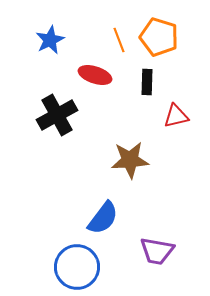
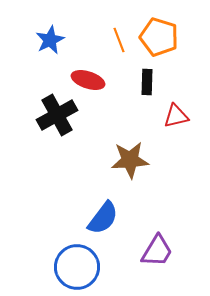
red ellipse: moved 7 px left, 5 px down
purple trapezoid: rotated 69 degrees counterclockwise
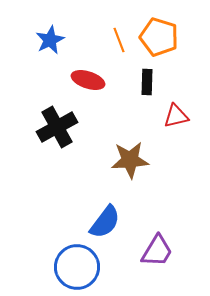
black cross: moved 12 px down
blue semicircle: moved 2 px right, 4 px down
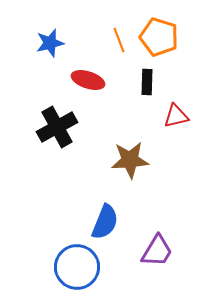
blue star: moved 3 px down; rotated 12 degrees clockwise
blue semicircle: rotated 15 degrees counterclockwise
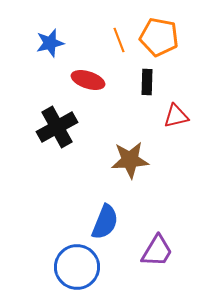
orange pentagon: rotated 6 degrees counterclockwise
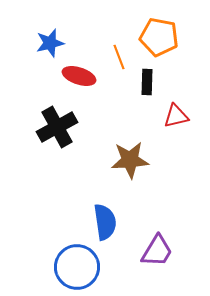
orange line: moved 17 px down
red ellipse: moved 9 px left, 4 px up
blue semicircle: rotated 30 degrees counterclockwise
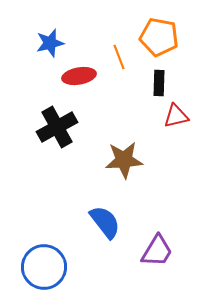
red ellipse: rotated 28 degrees counterclockwise
black rectangle: moved 12 px right, 1 px down
brown star: moved 6 px left
blue semicircle: rotated 30 degrees counterclockwise
blue circle: moved 33 px left
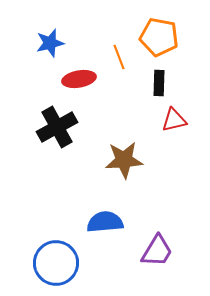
red ellipse: moved 3 px down
red triangle: moved 2 px left, 4 px down
blue semicircle: rotated 57 degrees counterclockwise
blue circle: moved 12 px right, 4 px up
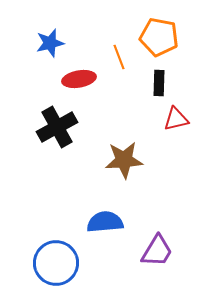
red triangle: moved 2 px right, 1 px up
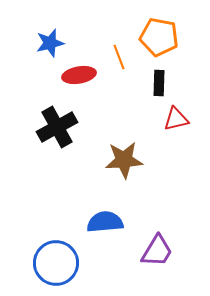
red ellipse: moved 4 px up
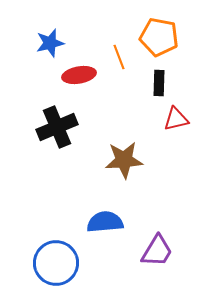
black cross: rotated 6 degrees clockwise
